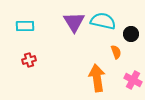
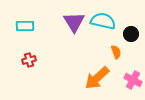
orange arrow: rotated 124 degrees counterclockwise
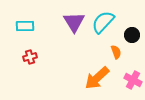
cyan semicircle: moved 1 px down; rotated 60 degrees counterclockwise
black circle: moved 1 px right, 1 px down
red cross: moved 1 px right, 3 px up
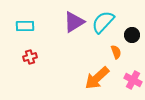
purple triangle: rotated 30 degrees clockwise
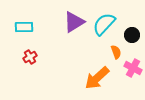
cyan semicircle: moved 1 px right, 2 px down
cyan rectangle: moved 1 px left, 1 px down
red cross: rotated 16 degrees counterclockwise
pink cross: moved 12 px up
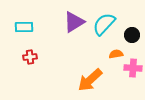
orange semicircle: moved 2 px down; rotated 80 degrees counterclockwise
red cross: rotated 24 degrees clockwise
pink cross: rotated 24 degrees counterclockwise
orange arrow: moved 7 px left, 2 px down
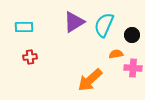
cyan semicircle: moved 1 px down; rotated 20 degrees counterclockwise
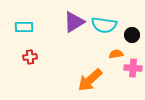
cyan semicircle: rotated 105 degrees counterclockwise
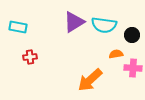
cyan rectangle: moved 6 px left; rotated 12 degrees clockwise
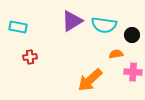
purple triangle: moved 2 px left, 1 px up
pink cross: moved 4 px down
